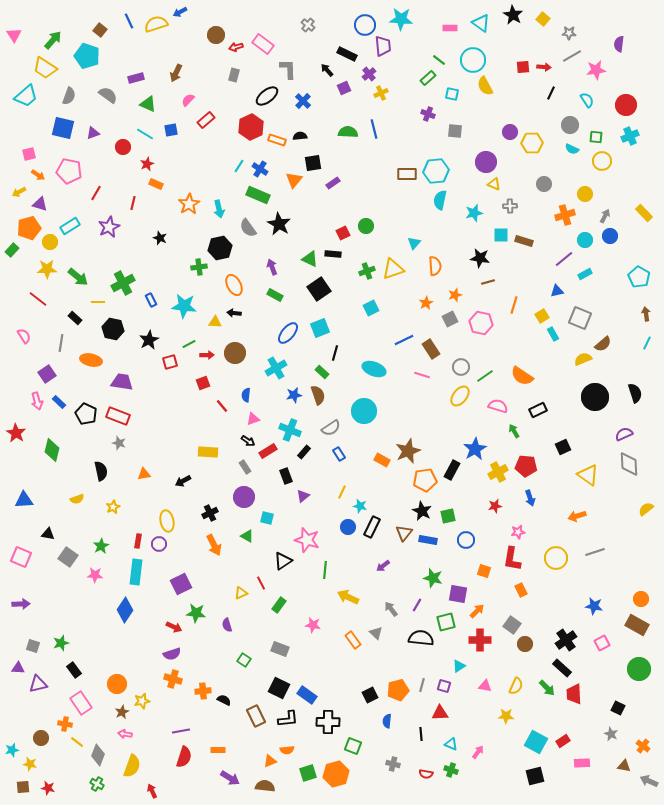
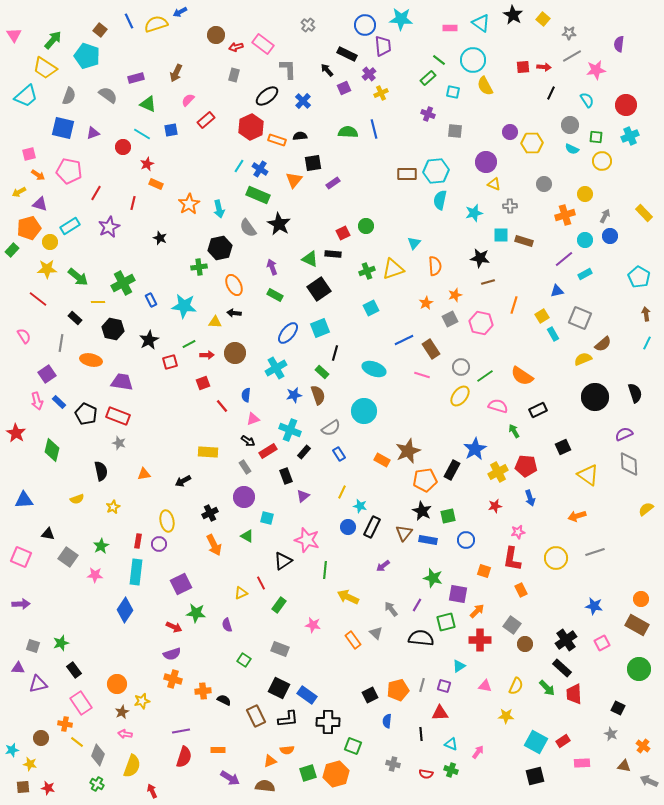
cyan square at (452, 94): moved 1 px right, 2 px up
cyan line at (145, 134): moved 3 px left
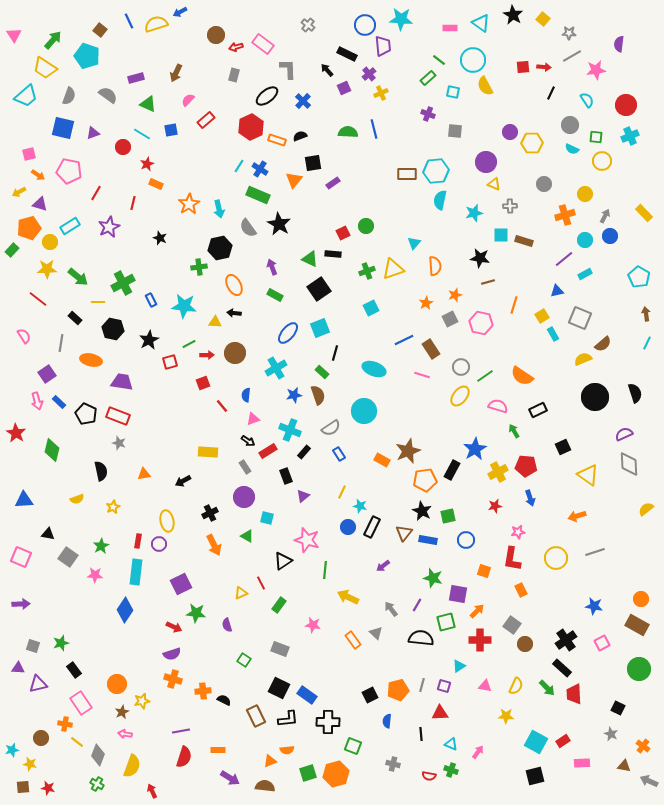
black semicircle at (300, 136): rotated 16 degrees counterclockwise
red semicircle at (426, 774): moved 3 px right, 2 px down
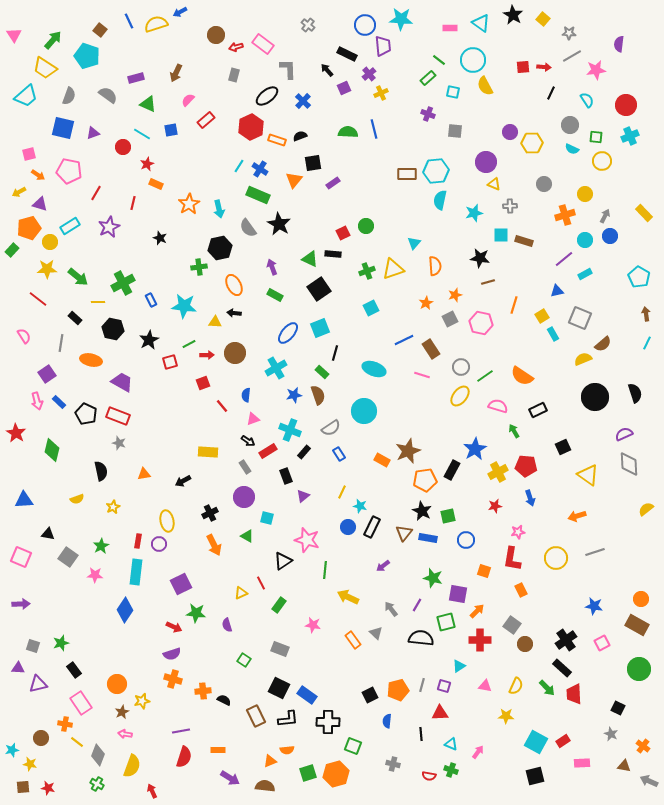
purple trapezoid at (122, 382): rotated 20 degrees clockwise
blue rectangle at (428, 540): moved 2 px up
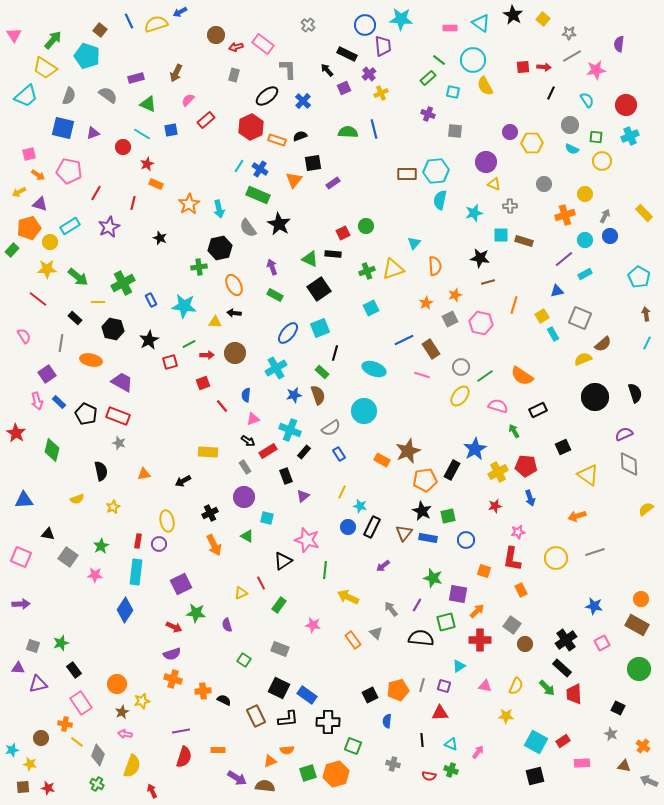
black line at (421, 734): moved 1 px right, 6 px down
purple arrow at (230, 778): moved 7 px right
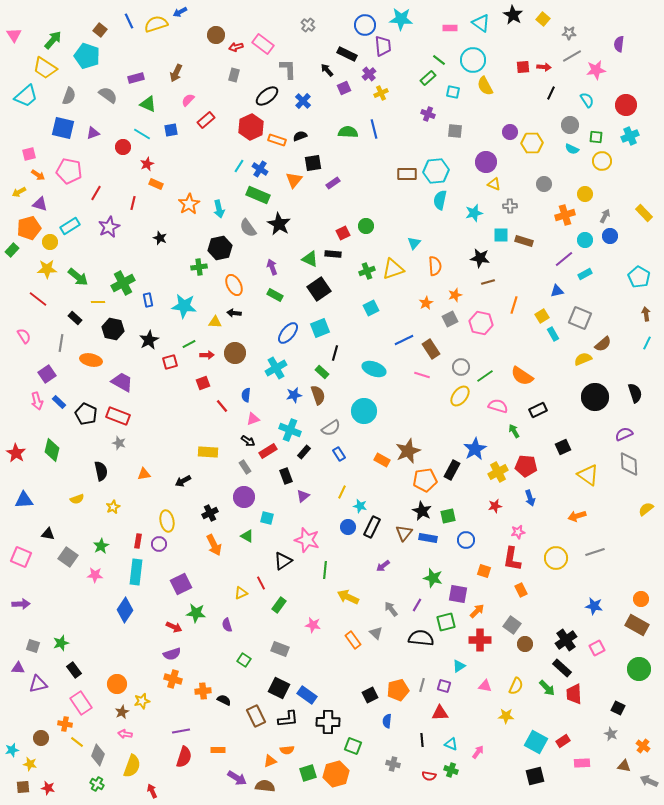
blue rectangle at (151, 300): moved 3 px left; rotated 16 degrees clockwise
red star at (16, 433): moved 20 px down
pink square at (602, 643): moved 5 px left, 5 px down
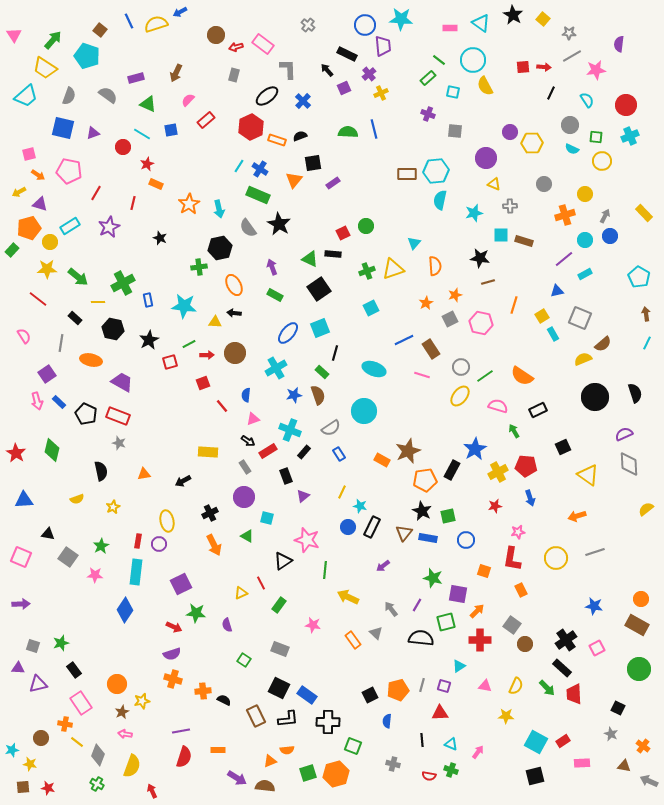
purple circle at (486, 162): moved 4 px up
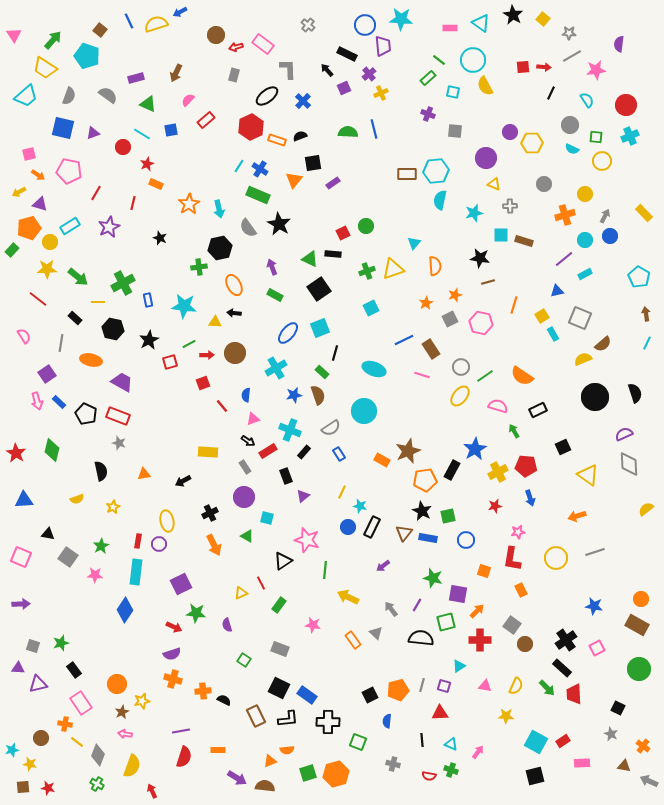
green square at (353, 746): moved 5 px right, 4 px up
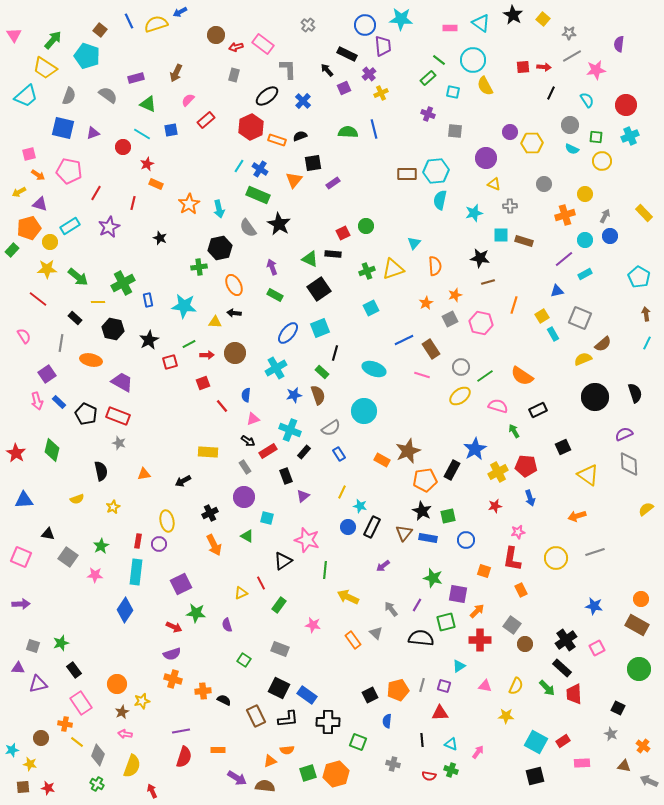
yellow ellipse at (460, 396): rotated 15 degrees clockwise
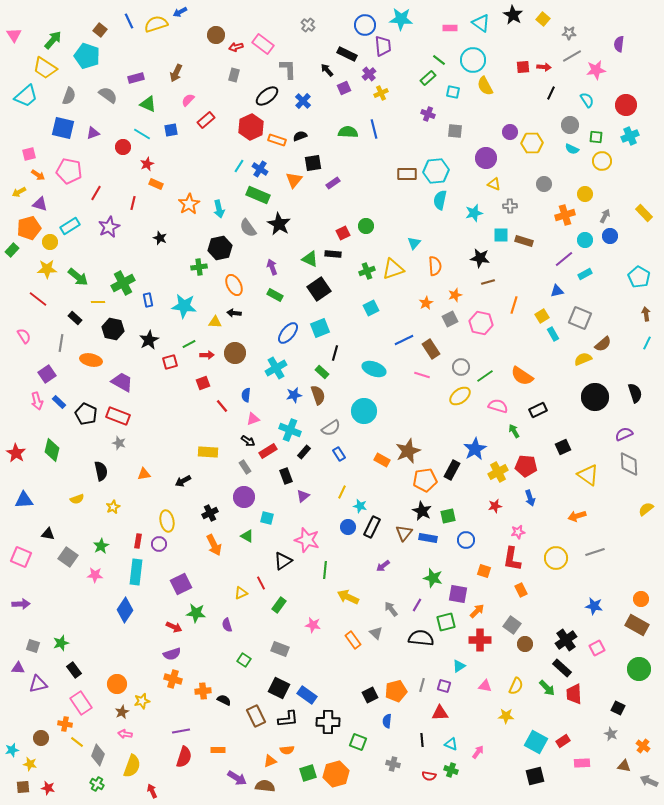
orange pentagon at (398, 690): moved 2 px left, 1 px down
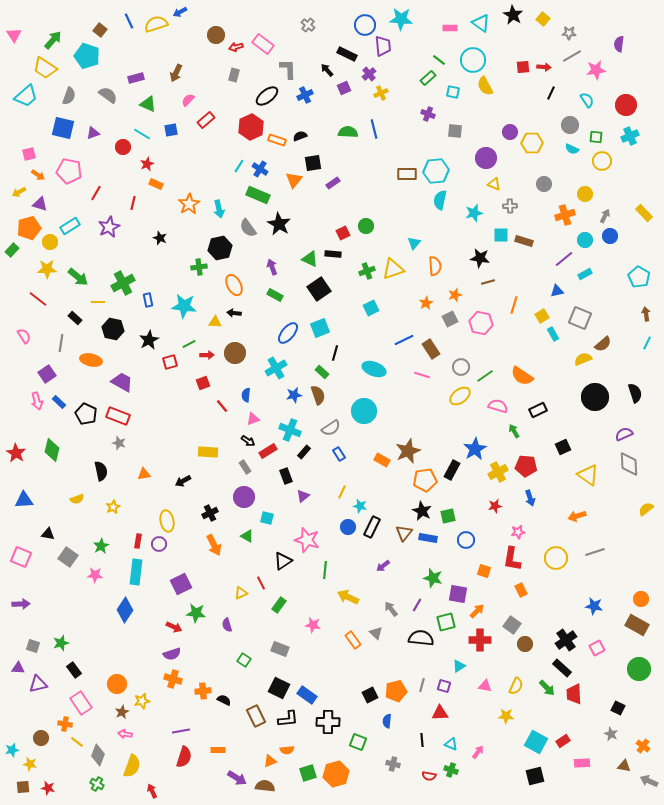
blue cross at (303, 101): moved 2 px right, 6 px up; rotated 21 degrees clockwise
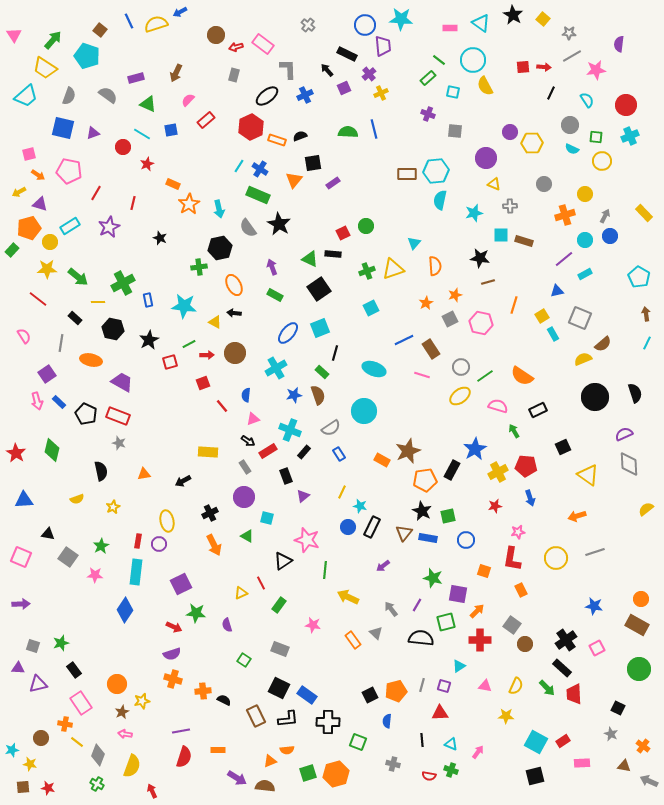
orange rectangle at (156, 184): moved 17 px right
yellow triangle at (215, 322): rotated 24 degrees clockwise
